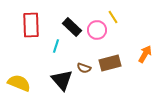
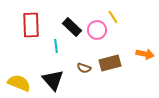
cyan line: rotated 24 degrees counterclockwise
orange arrow: rotated 72 degrees clockwise
black triangle: moved 9 px left
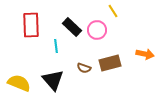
yellow line: moved 6 px up
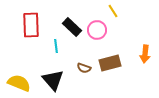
orange arrow: rotated 84 degrees clockwise
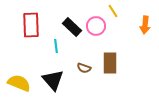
pink circle: moved 1 px left, 4 px up
orange arrow: moved 29 px up
brown rectangle: rotated 75 degrees counterclockwise
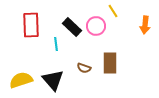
cyan line: moved 2 px up
yellow semicircle: moved 2 px right, 3 px up; rotated 40 degrees counterclockwise
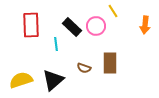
black triangle: rotated 30 degrees clockwise
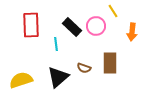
orange arrow: moved 13 px left, 7 px down
black triangle: moved 5 px right, 3 px up
